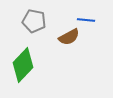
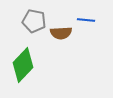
brown semicircle: moved 8 px left, 4 px up; rotated 25 degrees clockwise
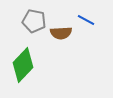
blue line: rotated 24 degrees clockwise
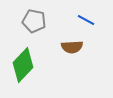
brown semicircle: moved 11 px right, 14 px down
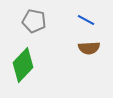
brown semicircle: moved 17 px right, 1 px down
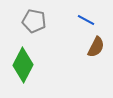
brown semicircle: moved 7 px right, 1 px up; rotated 60 degrees counterclockwise
green diamond: rotated 16 degrees counterclockwise
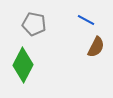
gray pentagon: moved 3 px down
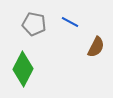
blue line: moved 16 px left, 2 px down
green diamond: moved 4 px down
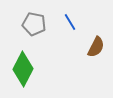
blue line: rotated 30 degrees clockwise
